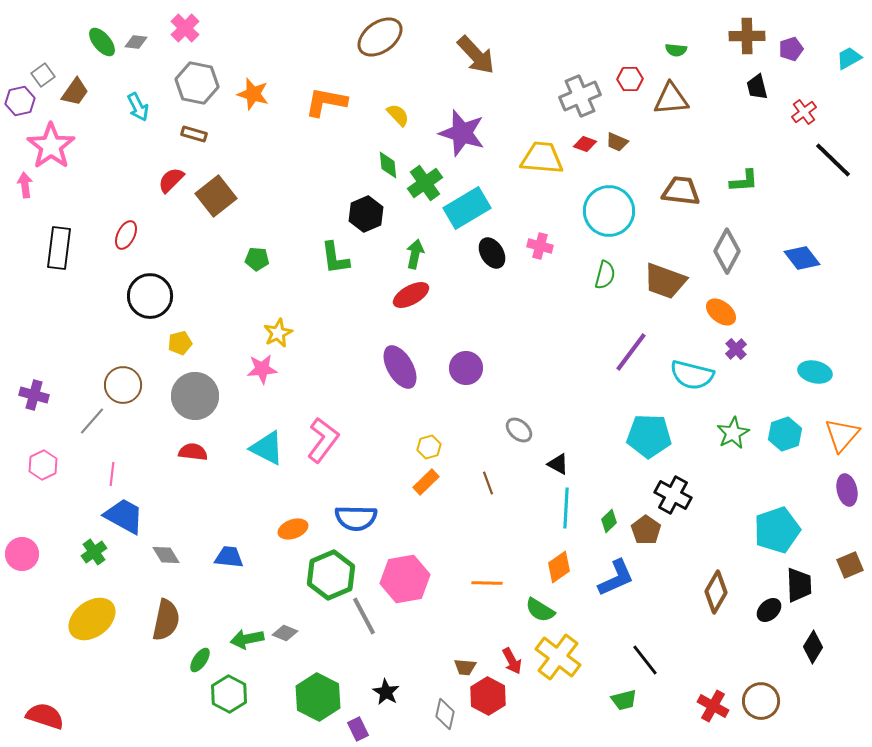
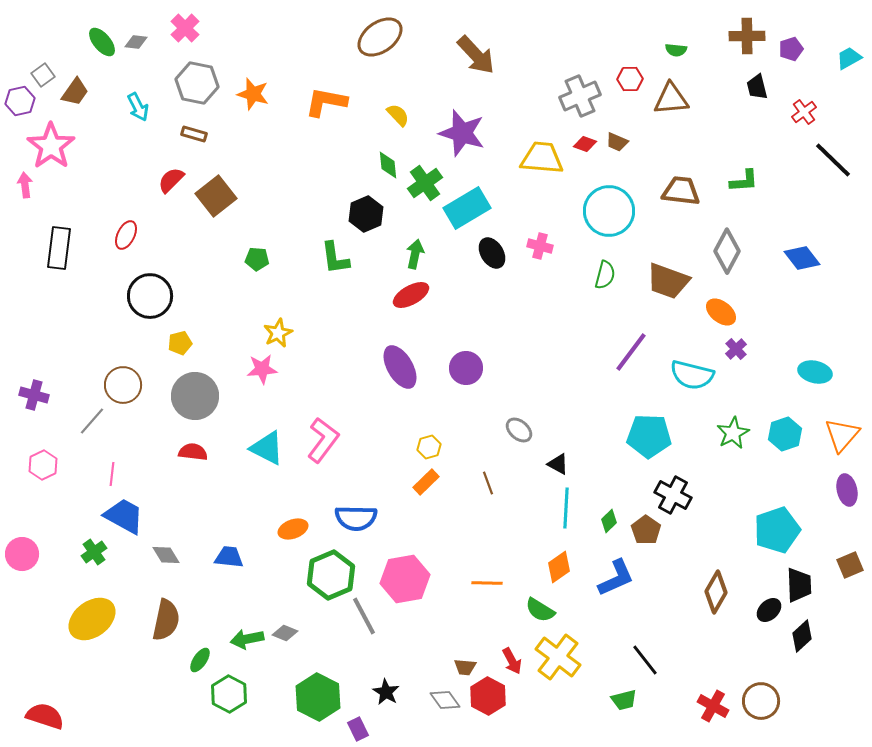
brown trapezoid at (665, 281): moved 3 px right
black diamond at (813, 647): moved 11 px left, 11 px up; rotated 16 degrees clockwise
gray diamond at (445, 714): moved 14 px up; rotated 48 degrees counterclockwise
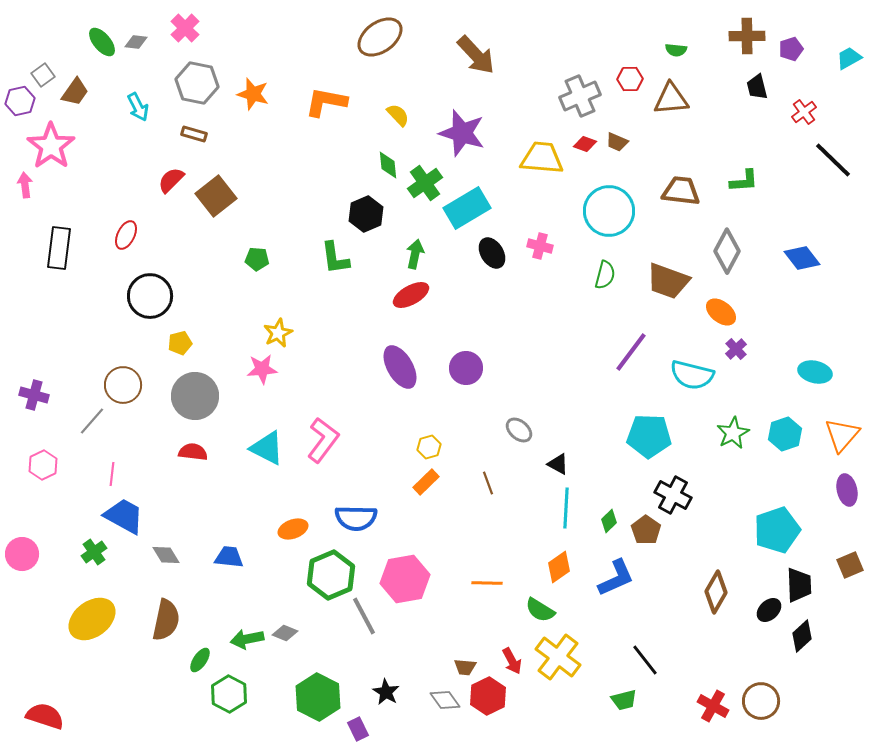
red hexagon at (488, 696): rotated 6 degrees clockwise
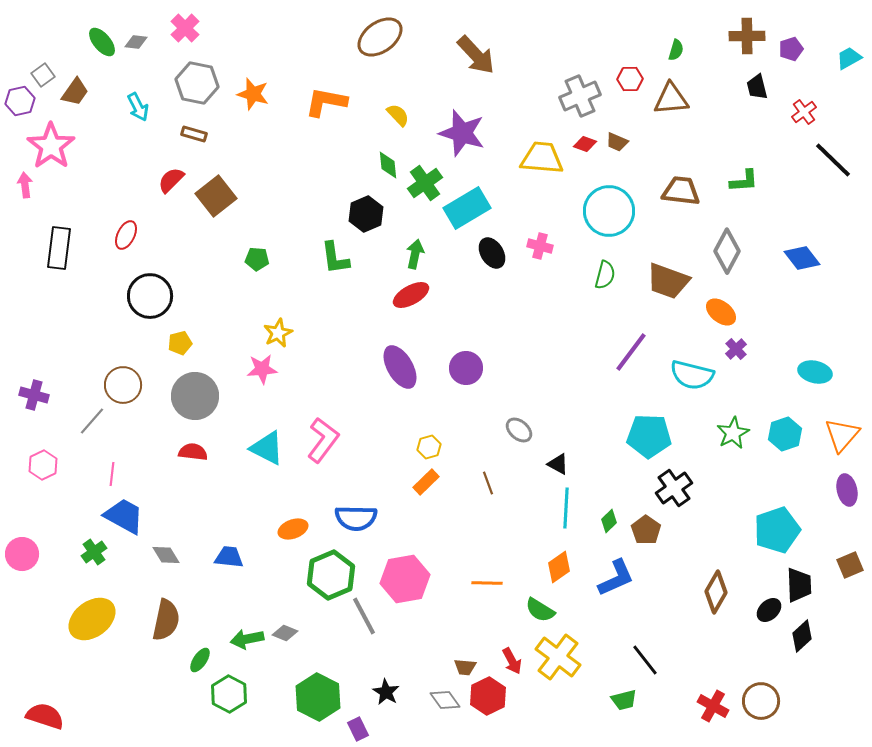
green semicircle at (676, 50): rotated 80 degrees counterclockwise
black cross at (673, 495): moved 1 px right, 7 px up; rotated 27 degrees clockwise
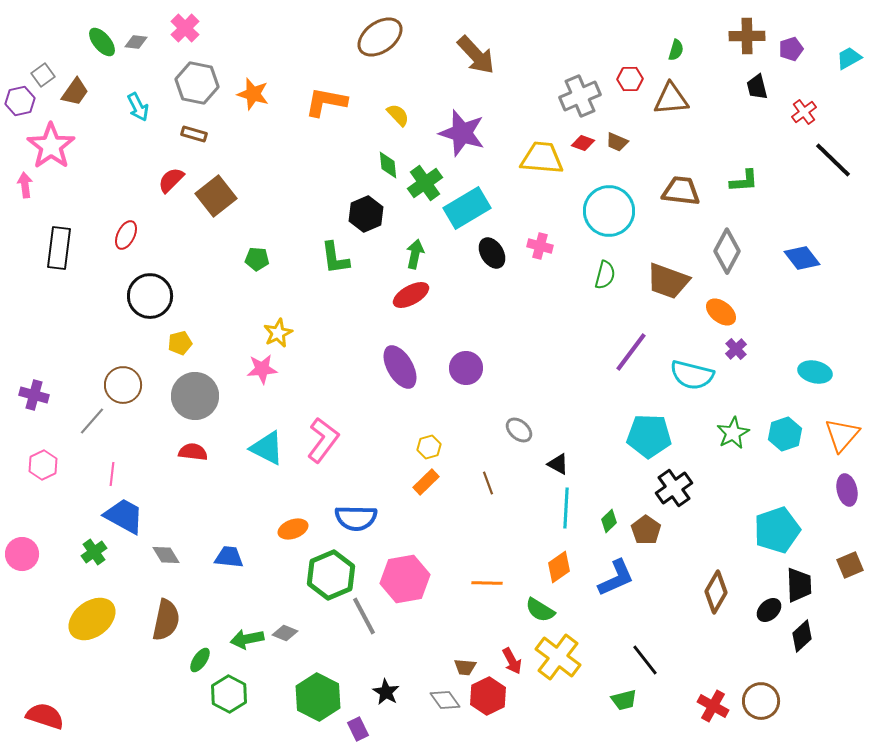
red diamond at (585, 144): moved 2 px left, 1 px up
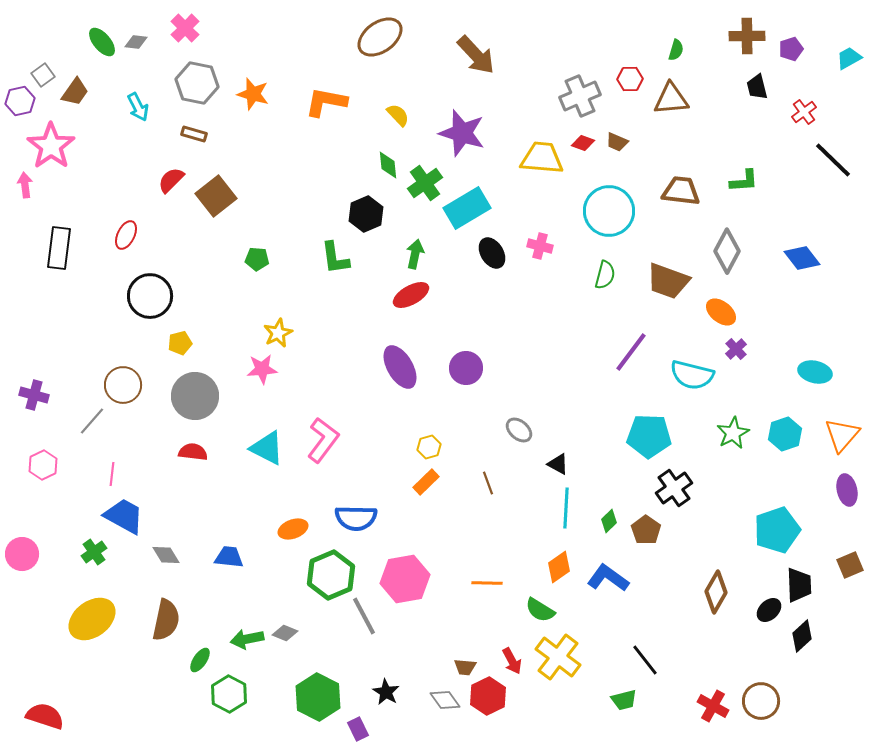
blue L-shape at (616, 578): moved 8 px left; rotated 120 degrees counterclockwise
